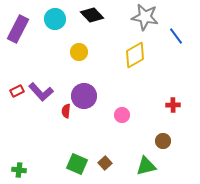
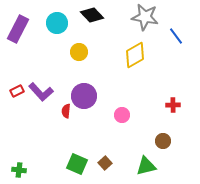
cyan circle: moved 2 px right, 4 px down
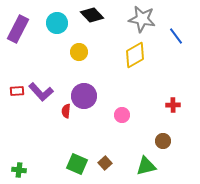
gray star: moved 3 px left, 2 px down
red rectangle: rotated 24 degrees clockwise
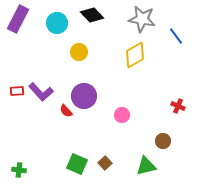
purple rectangle: moved 10 px up
red cross: moved 5 px right, 1 px down; rotated 24 degrees clockwise
red semicircle: rotated 48 degrees counterclockwise
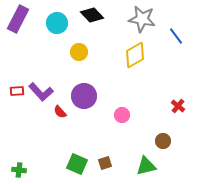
red cross: rotated 16 degrees clockwise
red semicircle: moved 6 px left, 1 px down
brown square: rotated 24 degrees clockwise
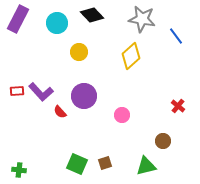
yellow diamond: moved 4 px left, 1 px down; rotated 12 degrees counterclockwise
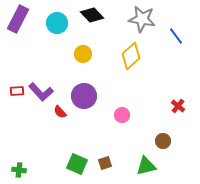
yellow circle: moved 4 px right, 2 px down
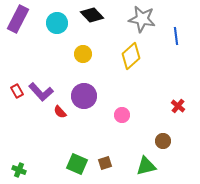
blue line: rotated 30 degrees clockwise
red rectangle: rotated 64 degrees clockwise
green cross: rotated 16 degrees clockwise
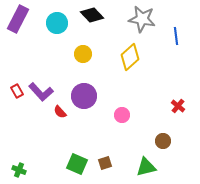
yellow diamond: moved 1 px left, 1 px down
green triangle: moved 1 px down
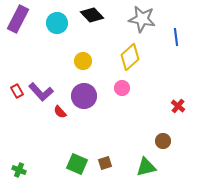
blue line: moved 1 px down
yellow circle: moved 7 px down
pink circle: moved 27 px up
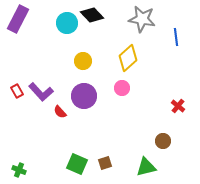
cyan circle: moved 10 px right
yellow diamond: moved 2 px left, 1 px down
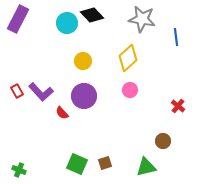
pink circle: moved 8 px right, 2 px down
red semicircle: moved 2 px right, 1 px down
